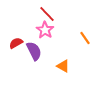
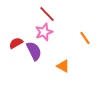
pink star: moved 1 px left, 2 px down; rotated 18 degrees clockwise
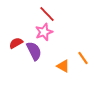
orange line: moved 2 px left, 20 px down
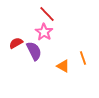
pink star: rotated 18 degrees counterclockwise
orange line: rotated 16 degrees clockwise
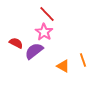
red semicircle: rotated 56 degrees clockwise
purple semicircle: rotated 102 degrees counterclockwise
orange line: moved 2 px down
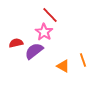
red line: moved 3 px right, 1 px down
red semicircle: rotated 40 degrees counterclockwise
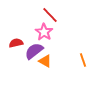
orange triangle: moved 18 px left, 5 px up
